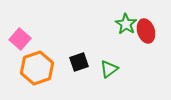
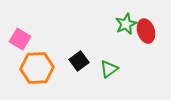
green star: rotated 15 degrees clockwise
pink square: rotated 10 degrees counterclockwise
black square: moved 1 px up; rotated 18 degrees counterclockwise
orange hexagon: rotated 16 degrees clockwise
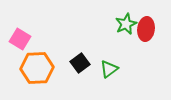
red ellipse: moved 2 px up; rotated 25 degrees clockwise
black square: moved 1 px right, 2 px down
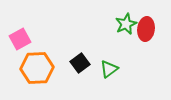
pink square: rotated 30 degrees clockwise
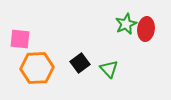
pink square: rotated 35 degrees clockwise
green triangle: rotated 36 degrees counterclockwise
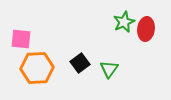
green star: moved 2 px left, 2 px up
pink square: moved 1 px right
green triangle: rotated 18 degrees clockwise
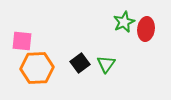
pink square: moved 1 px right, 2 px down
green triangle: moved 3 px left, 5 px up
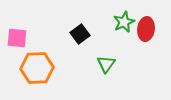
pink square: moved 5 px left, 3 px up
black square: moved 29 px up
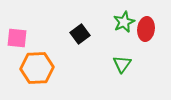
green triangle: moved 16 px right
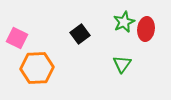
pink square: rotated 20 degrees clockwise
